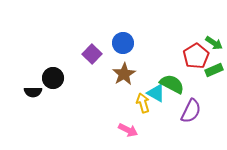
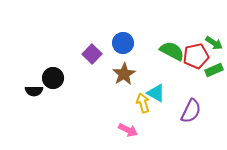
red pentagon: rotated 20 degrees clockwise
green semicircle: moved 33 px up
black semicircle: moved 1 px right, 1 px up
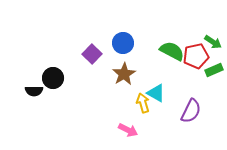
green arrow: moved 1 px left, 1 px up
